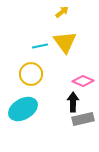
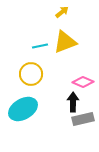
yellow triangle: rotated 45 degrees clockwise
pink diamond: moved 1 px down
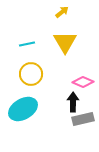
yellow triangle: rotated 40 degrees counterclockwise
cyan line: moved 13 px left, 2 px up
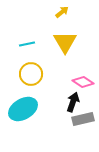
pink diamond: rotated 10 degrees clockwise
black arrow: rotated 18 degrees clockwise
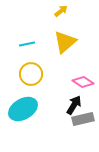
yellow arrow: moved 1 px left, 1 px up
yellow triangle: rotated 20 degrees clockwise
black arrow: moved 1 px right, 3 px down; rotated 12 degrees clockwise
